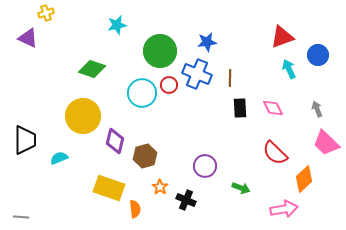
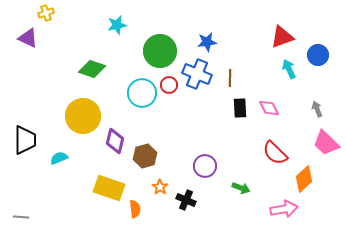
pink diamond: moved 4 px left
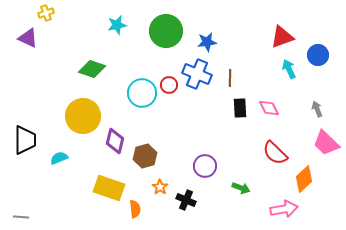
green circle: moved 6 px right, 20 px up
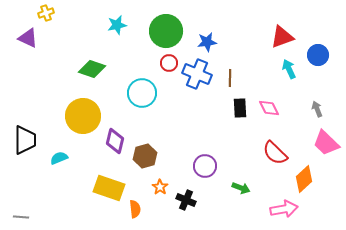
red circle: moved 22 px up
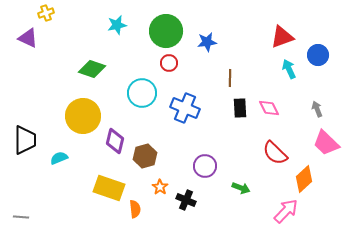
blue cross: moved 12 px left, 34 px down
pink arrow: moved 2 px right, 2 px down; rotated 36 degrees counterclockwise
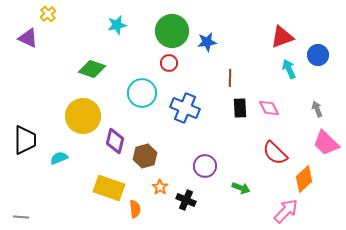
yellow cross: moved 2 px right, 1 px down; rotated 21 degrees counterclockwise
green circle: moved 6 px right
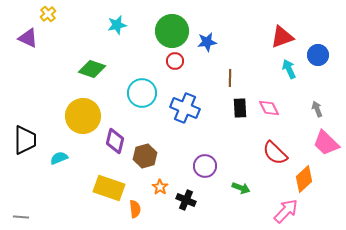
red circle: moved 6 px right, 2 px up
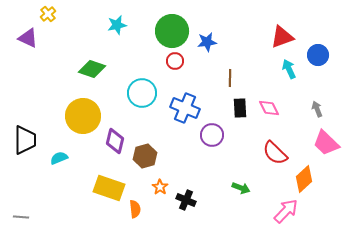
purple circle: moved 7 px right, 31 px up
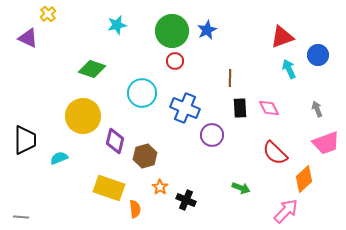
blue star: moved 12 px up; rotated 18 degrees counterclockwise
pink trapezoid: rotated 64 degrees counterclockwise
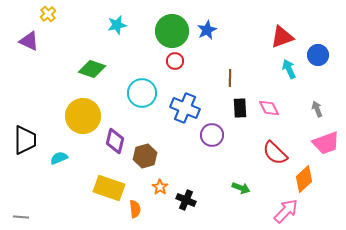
purple triangle: moved 1 px right, 3 px down
